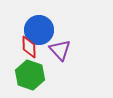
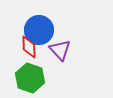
green hexagon: moved 3 px down
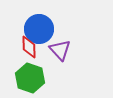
blue circle: moved 1 px up
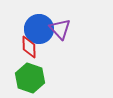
purple triangle: moved 21 px up
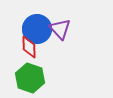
blue circle: moved 2 px left
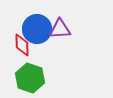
purple triangle: rotated 50 degrees counterclockwise
red diamond: moved 7 px left, 2 px up
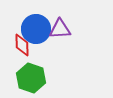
blue circle: moved 1 px left
green hexagon: moved 1 px right
